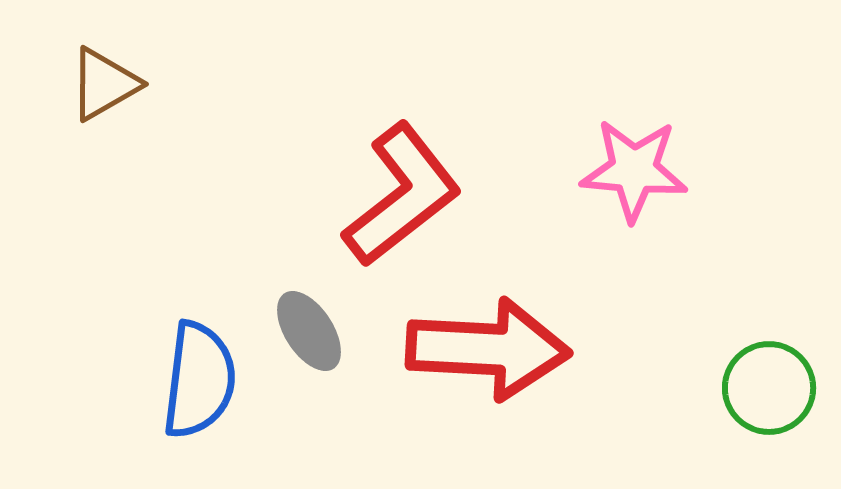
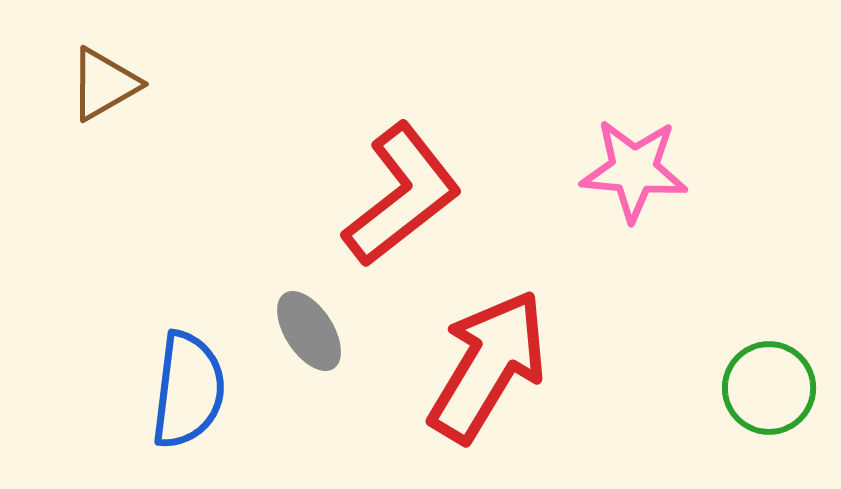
red arrow: moved 17 px down; rotated 62 degrees counterclockwise
blue semicircle: moved 11 px left, 10 px down
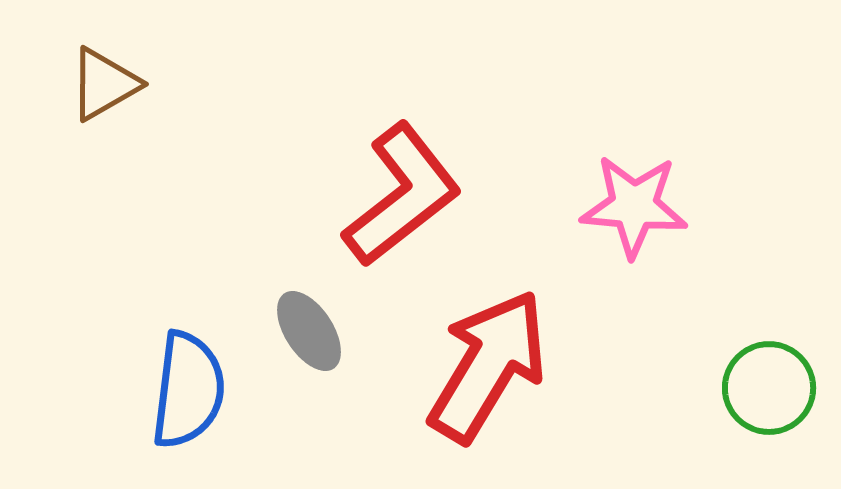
pink star: moved 36 px down
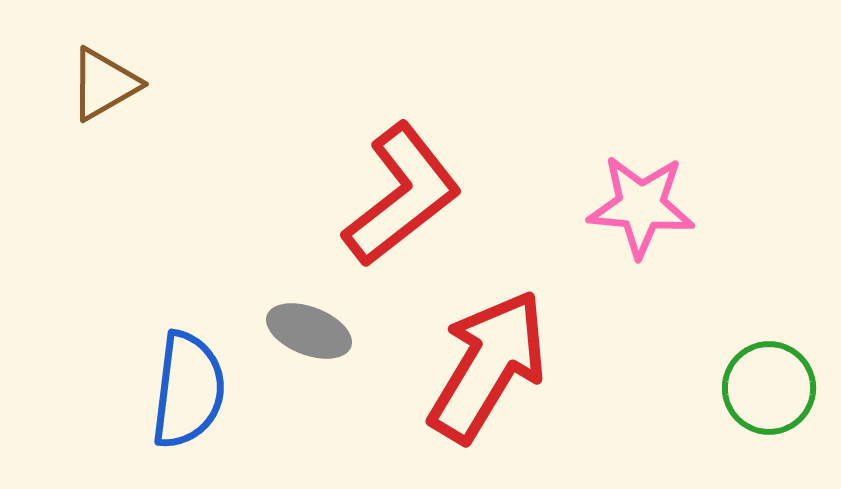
pink star: moved 7 px right
gray ellipse: rotated 36 degrees counterclockwise
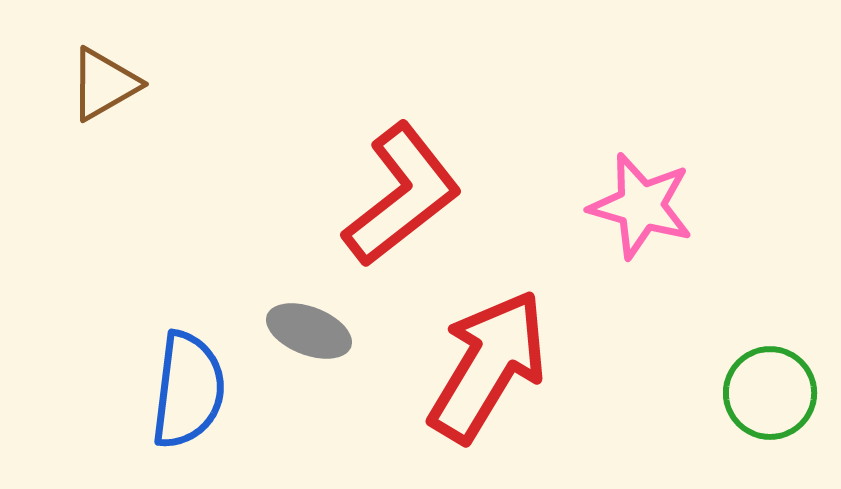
pink star: rotated 11 degrees clockwise
green circle: moved 1 px right, 5 px down
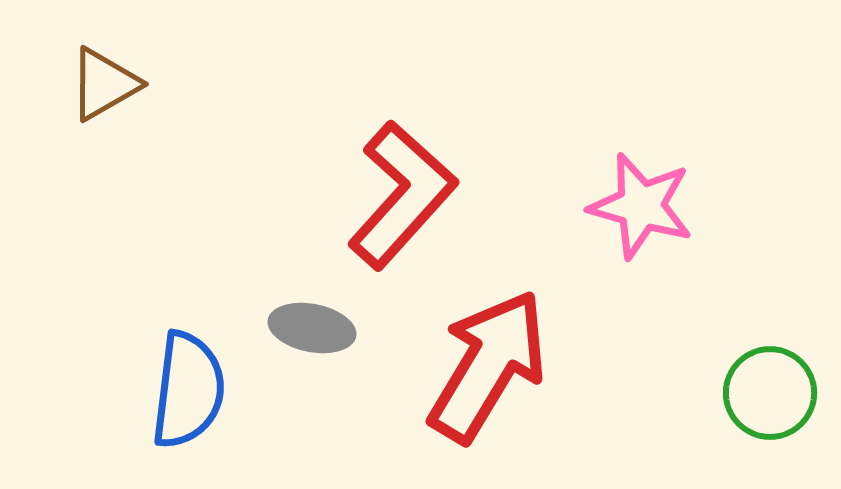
red L-shape: rotated 10 degrees counterclockwise
gray ellipse: moved 3 px right, 3 px up; rotated 10 degrees counterclockwise
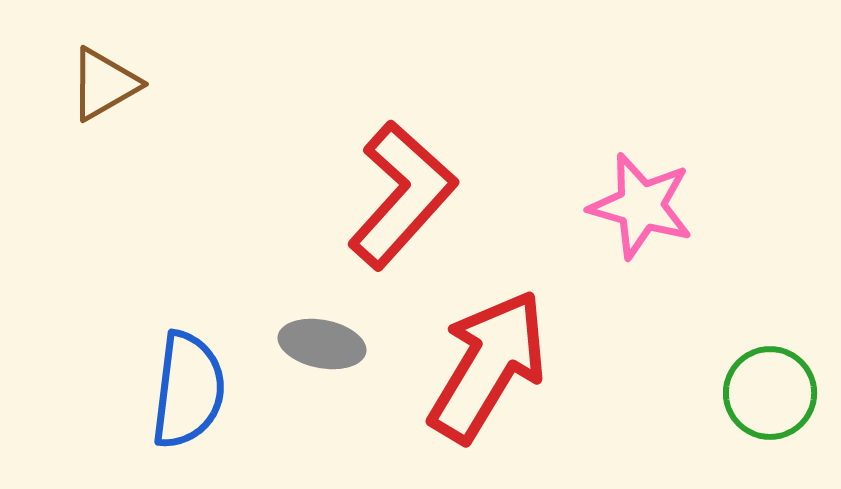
gray ellipse: moved 10 px right, 16 px down
